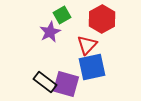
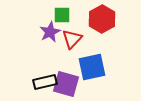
green square: rotated 30 degrees clockwise
red triangle: moved 15 px left, 6 px up
black rectangle: rotated 50 degrees counterclockwise
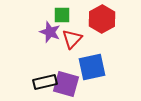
purple star: rotated 25 degrees counterclockwise
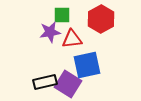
red hexagon: moved 1 px left
purple star: rotated 30 degrees counterclockwise
red triangle: rotated 40 degrees clockwise
blue square: moved 5 px left, 2 px up
purple square: moved 2 px right; rotated 16 degrees clockwise
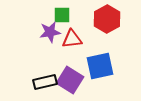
red hexagon: moved 6 px right
blue square: moved 13 px right, 1 px down
purple square: moved 2 px right, 4 px up
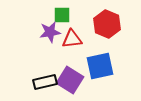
red hexagon: moved 5 px down; rotated 8 degrees counterclockwise
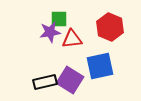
green square: moved 3 px left, 4 px down
red hexagon: moved 3 px right, 3 px down
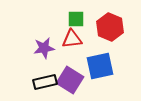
green square: moved 17 px right
purple star: moved 6 px left, 16 px down
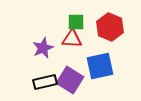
green square: moved 3 px down
red triangle: rotated 10 degrees clockwise
purple star: moved 1 px left; rotated 15 degrees counterclockwise
